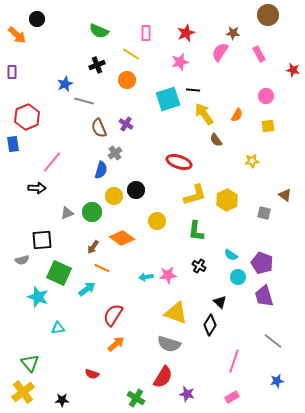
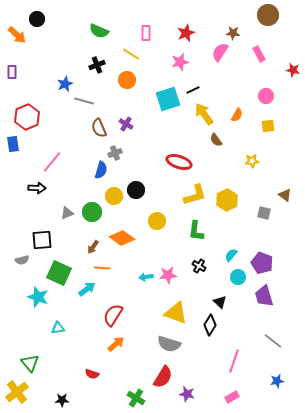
black line at (193, 90): rotated 32 degrees counterclockwise
gray cross at (115, 153): rotated 16 degrees clockwise
cyan semicircle at (231, 255): rotated 96 degrees clockwise
orange line at (102, 268): rotated 21 degrees counterclockwise
yellow cross at (23, 392): moved 6 px left
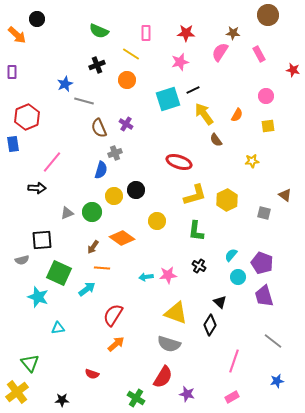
red star at (186, 33): rotated 24 degrees clockwise
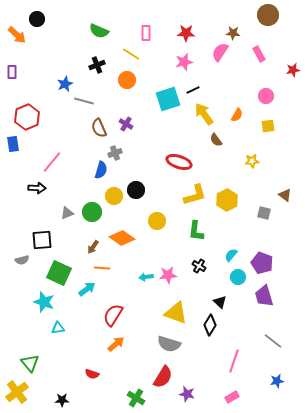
pink star at (180, 62): moved 4 px right
red star at (293, 70): rotated 24 degrees counterclockwise
cyan star at (38, 297): moved 6 px right, 5 px down
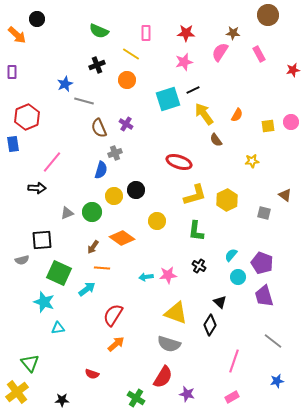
pink circle at (266, 96): moved 25 px right, 26 px down
